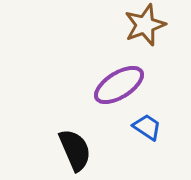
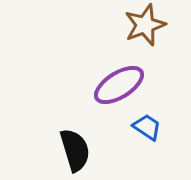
black semicircle: rotated 6 degrees clockwise
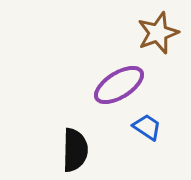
brown star: moved 13 px right, 8 px down
black semicircle: rotated 18 degrees clockwise
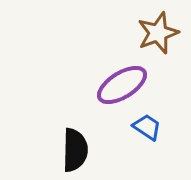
purple ellipse: moved 3 px right
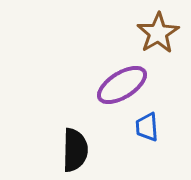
brown star: rotated 12 degrees counterclockwise
blue trapezoid: rotated 128 degrees counterclockwise
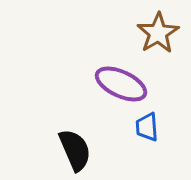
purple ellipse: moved 1 px left, 1 px up; rotated 57 degrees clockwise
black semicircle: rotated 24 degrees counterclockwise
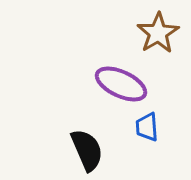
black semicircle: moved 12 px right
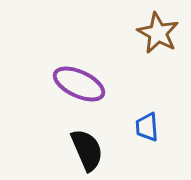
brown star: rotated 12 degrees counterclockwise
purple ellipse: moved 42 px left
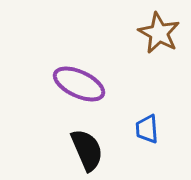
brown star: moved 1 px right
blue trapezoid: moved 2 px down
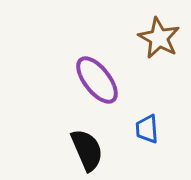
brown star: moved 5 px down
purple ellipse: moved 18 px right, 4 px up; rotated 27 degrees clockwise
